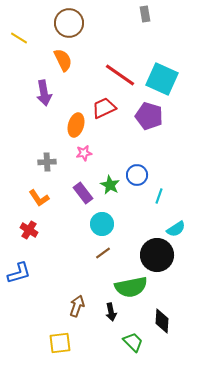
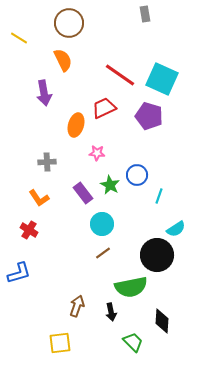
pink star: moved 13 px right; rotated 14 degrees clockwise
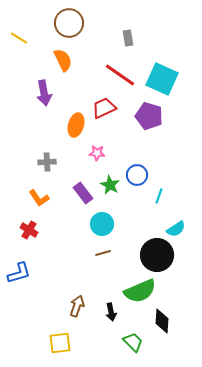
gray rectangle: moved 17 px left, 24 px down
brown line: rotated 21 degrees clockwise
green semicircle: moved 9 px right, 4 px down; rotated 12 degrees counterclockwise
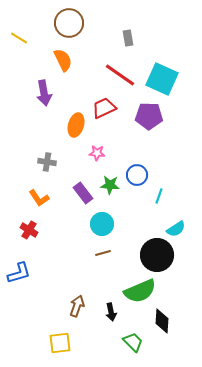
purple pentagon: rotated 16 degrees counterclockwise
gray cross: rotated 12 degrees clockwise
green star: rotated 24 degrees counterclockwise
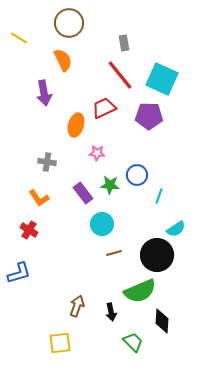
gray rectangle: moved 4 px left, 5 px down
red line: rotated 16 degrees clockwise
brown line: moved 11 px right
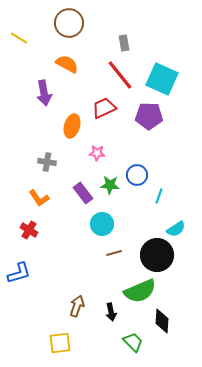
orange semicircle: moved 4 px right, 4 px down; rotated 35 degrees counterclockwise
orange ellipse: moved 4 px left, 1 px down
